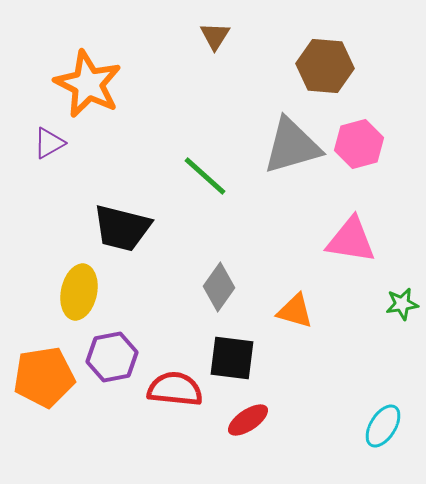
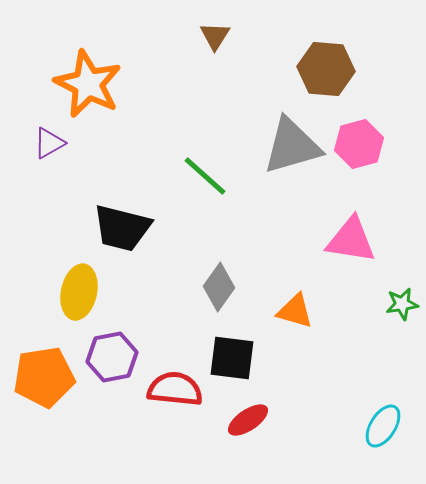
brown hexagon: moved 1 px right, 3 px down
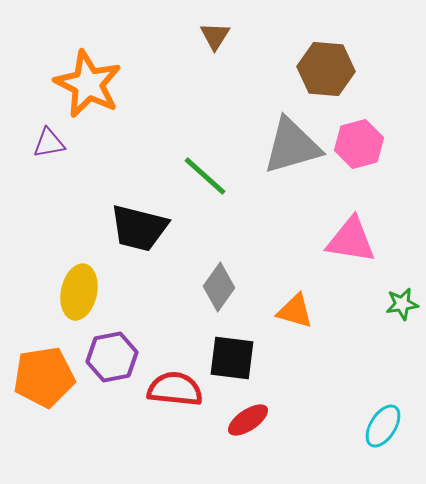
purple triangle: rotated 20 degrees clockwise
black trapezoid: moved 17 px right
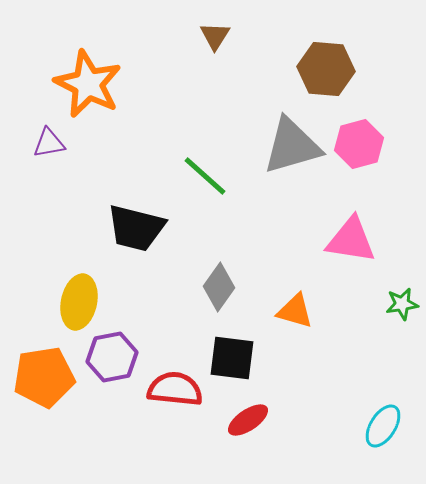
black trapezoid: moved 3 px left
yellow ellipse: moved 10 px down
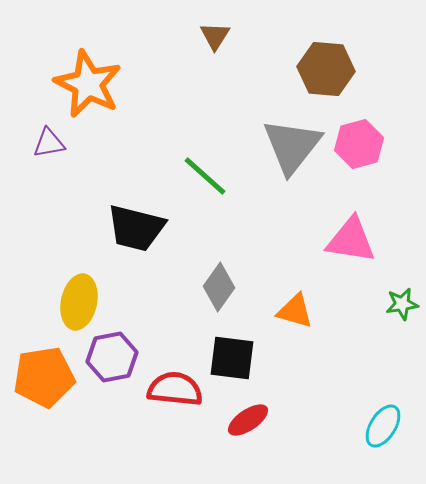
gray triangle: rotated 36 degrees counterclockwise
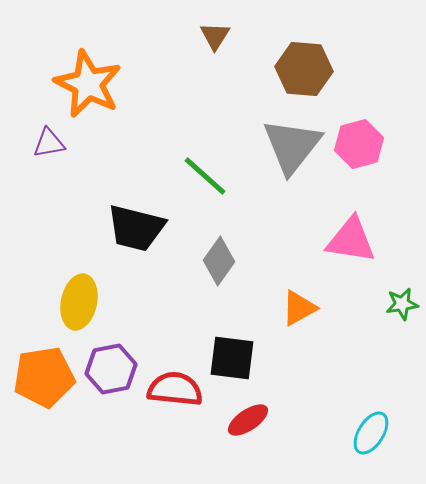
brown hexagon: moved 22 px left
gray diamond: moved 26 px up
orange triangle: moved 4 px right, 3 px up; rotated 45 degrees counterclockwise
purple hexagon: moved 1 px left, 12 px down
cyan ellipse: moved 12 px left, 7 px down
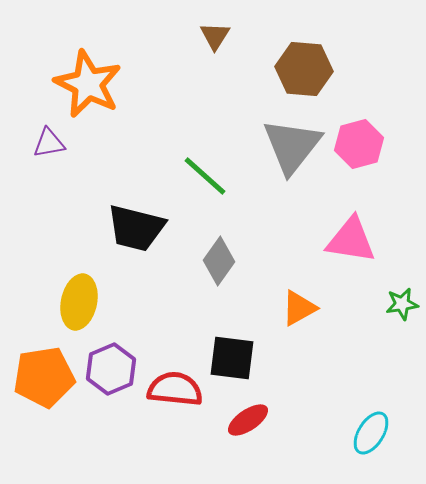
purple hexagon: rotated 12 degrees counterclockwise
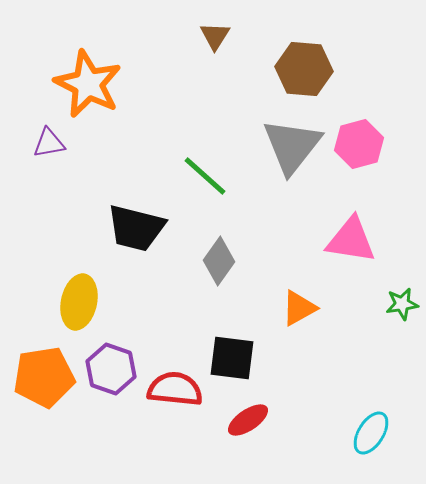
purple hexagon: rotated 18 degrees counterclockwise
